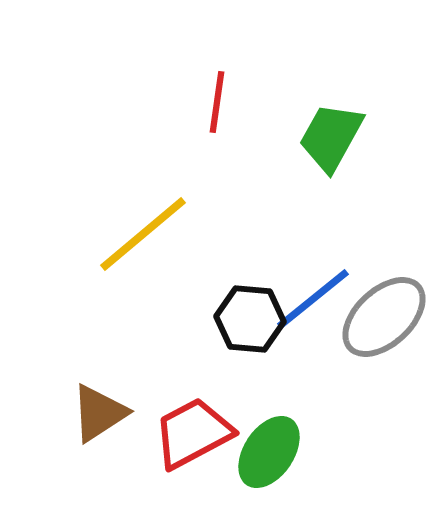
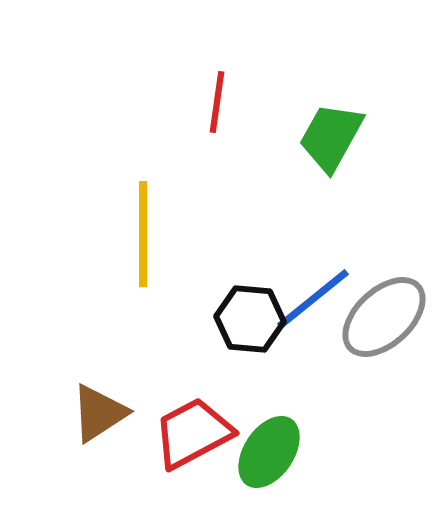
yellow line: rotated 50 degrees counterclockwise
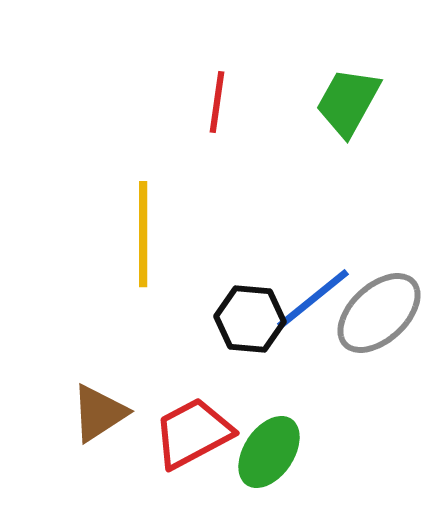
green trapezoid: moved 17 px right, 35 px up
gray ellipse: moved 5 px left, 4 px up
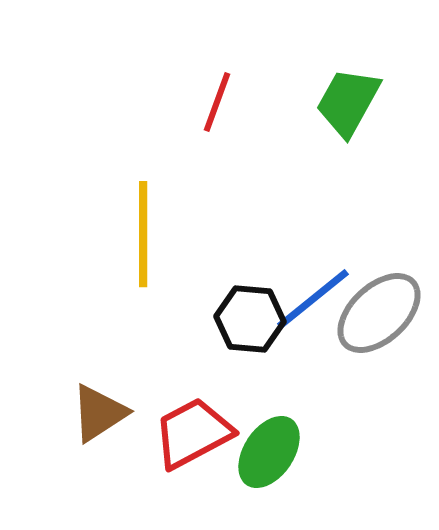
red line: rotated 12 degrees clockwise
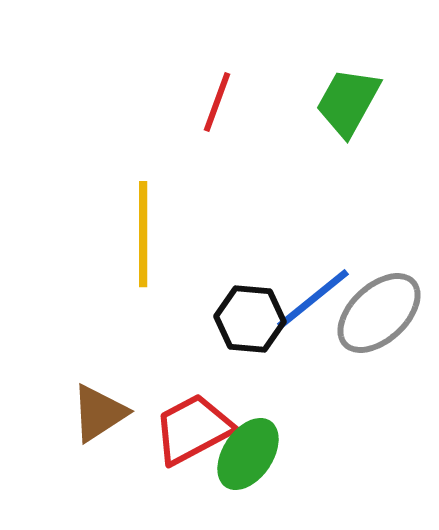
red trapezoid: moved 4 px up
green ellipse: moved 21 px left, 2 px down
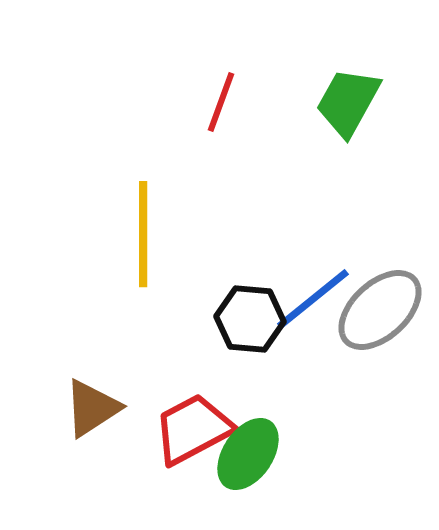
red line: moved 4 px right
gray ellipse: moved 1 px right, 3 px up
brown triangle: moved 7 px left, 5 px up
